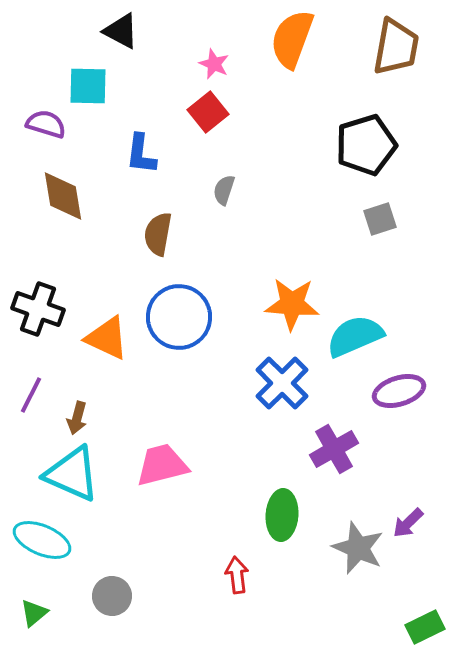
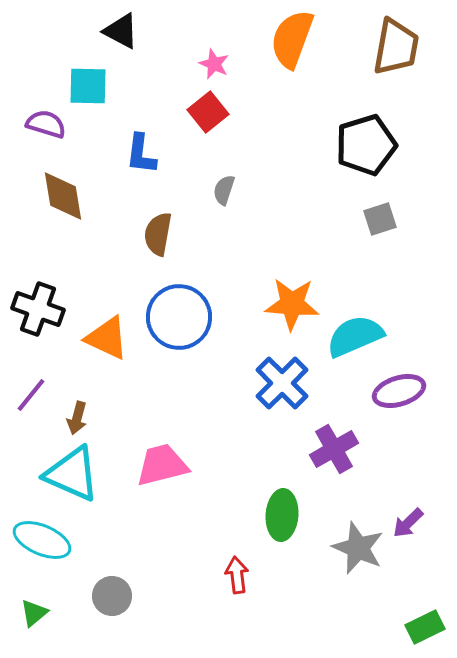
purple line: rotated 12 degrees clockwise
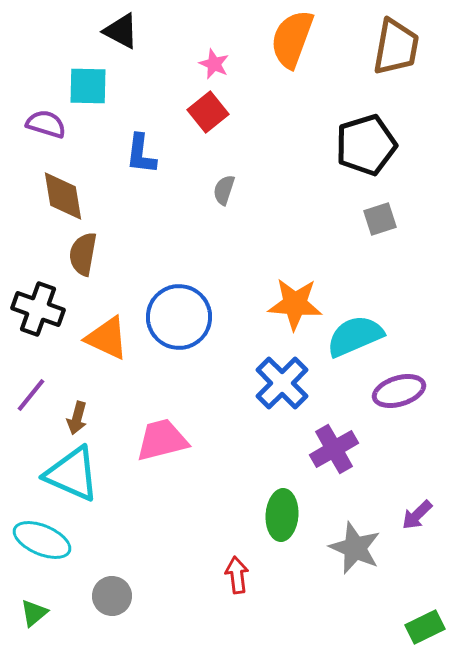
brown semicircle: moved 75 px left, 20 px down
orange star: moved 3 px right
pink trapezoid: moved 25 px up
purple arrow: moved 9 px right, 8 px up
gray star: moved 3 px left
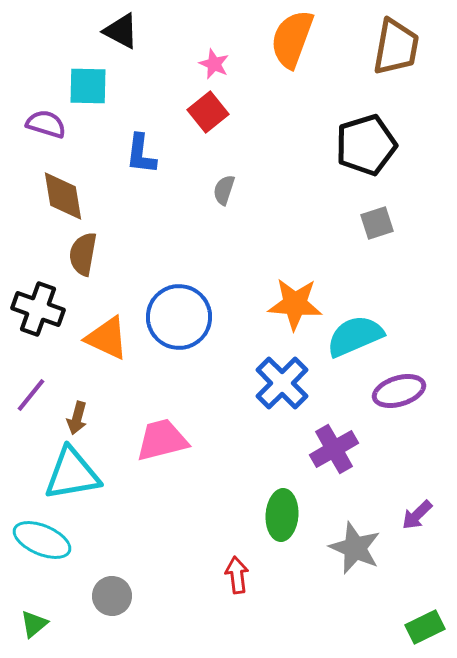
gray square: moved 3 px left, 4 px down
cyan triangle: rotated 34 degrees counterclockwise
green triangle: moved 11 px down
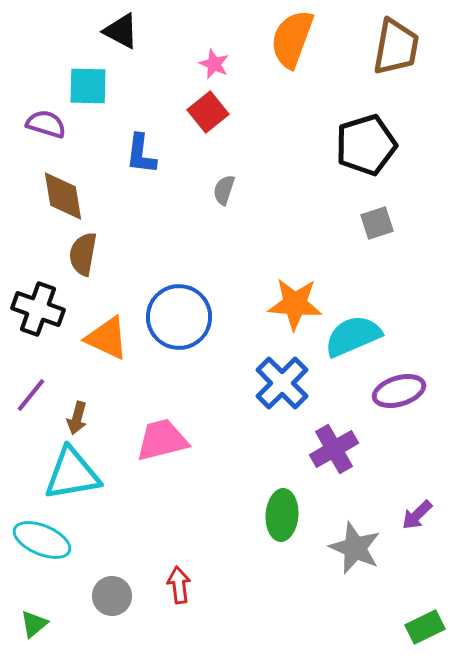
cyan semicircle: moved 2 px left
red arrow: moved 58 px left, 10 px down
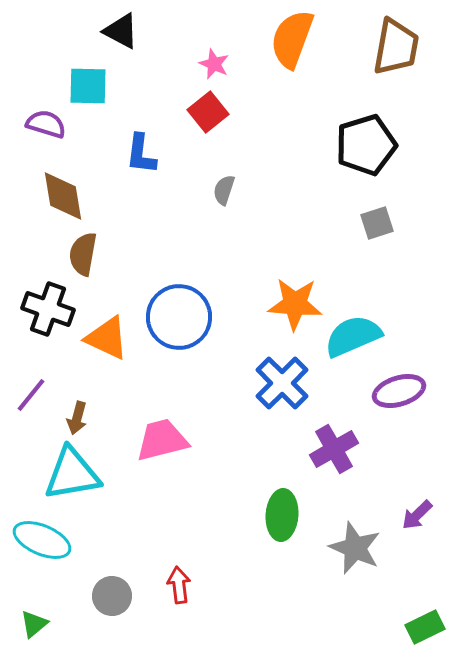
black cross: moved 10 px right
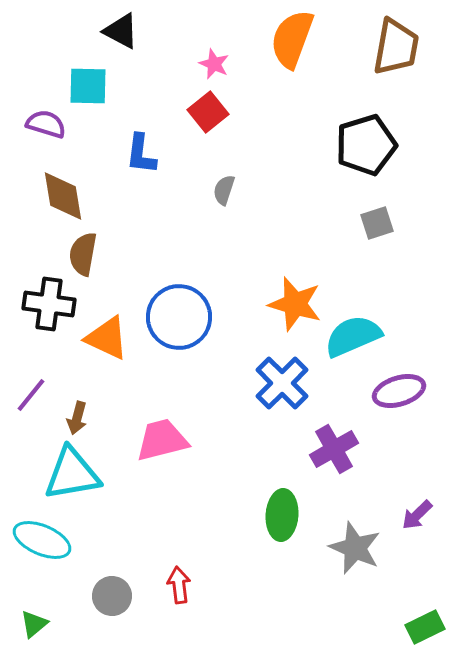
orange star: rotated 12 degrees clockwise
black cross: moved 1 px right, 5 px up; rotated 12 degrees counterclockwise
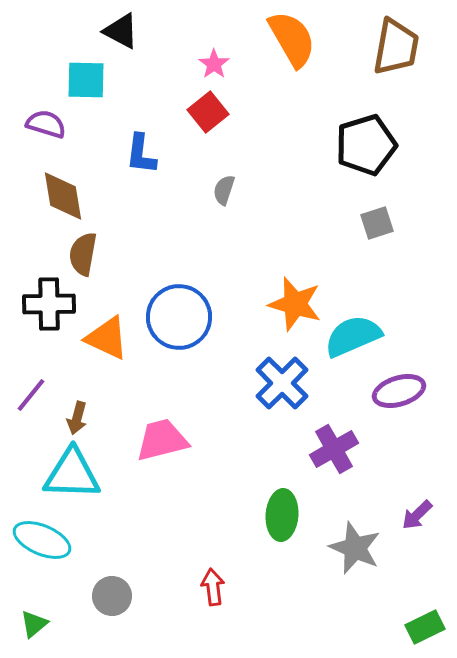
orange semicircle: rotated 130 degrees clockwise
pink star: rotated 12 degrees clockwise
cyan square: moved 2 px left, 6 px up
black cross: rotated 9 degrees counterclockwise
cyan triangle: rotated 12 degrees clockwise
red arrow: moved 34 px right, 2 px down
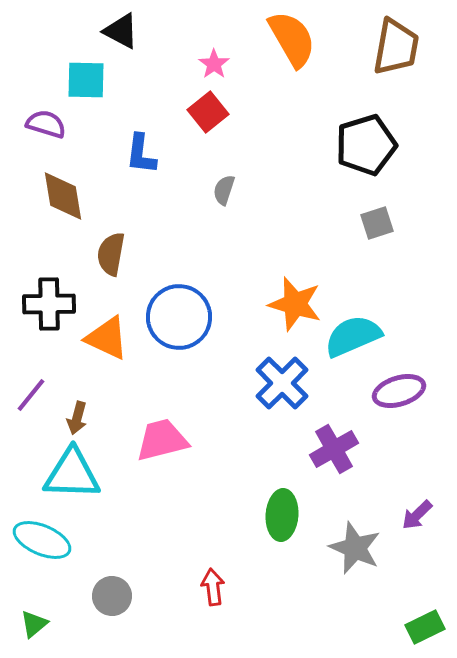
brown semicircle: moved 28 px right
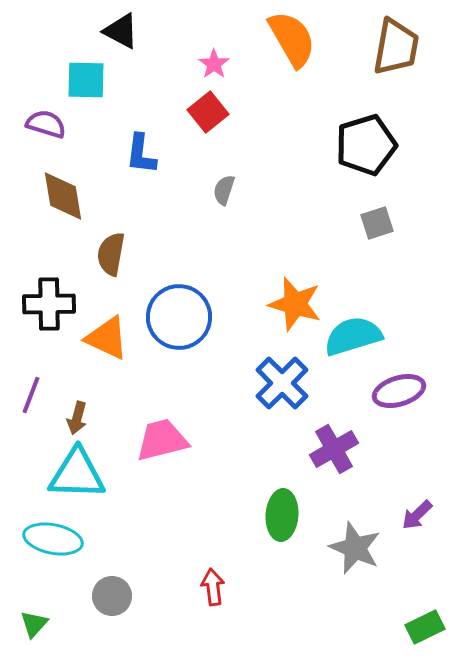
cyan semicircle: rotated 6 degrees clockwise
purple line: rotated 18 degrees counterclockwise
cyan triangle: moved 5 px right
cyan ellipse: moved 11 px right, 1 px up; rotated 12 degrees counterclockwise
green triangle: rotated 8 degrees counterclockwise
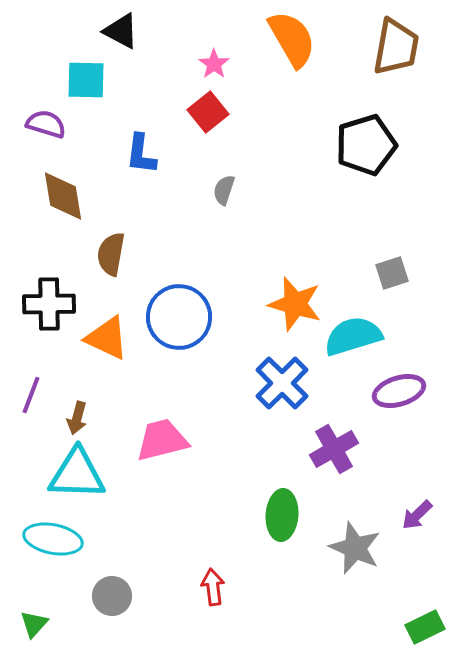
gray square: moved 15 px right, 50 px down
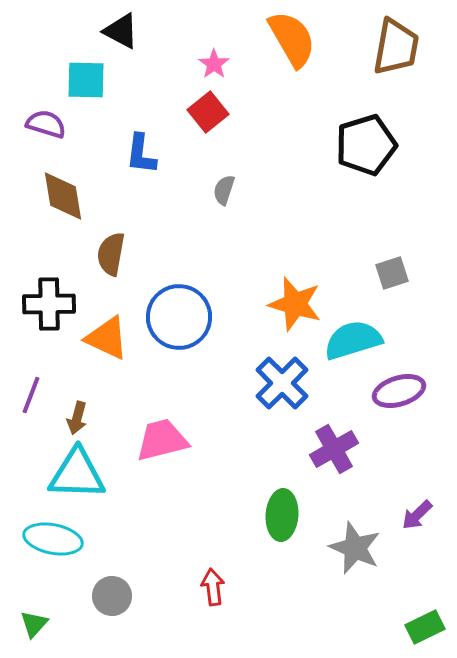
cyan semicircle: moved 4 px down
